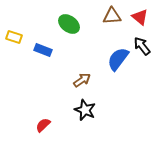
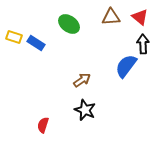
brown triangle: moved 1 px left, 1 px down
black arrow: moved 1 px right, 2 px up; rotated 36 degrees clockwise
blue rectangle: moved 7 px left, 7 px up; rotated 12 degrees clockwise
blue semicircle: moved 8 px right, 7 px down
red semicircle: rotated 28 degrees counterclockwise
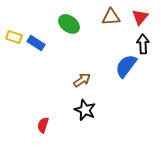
red triangle: rotated 30 degrees clockwise
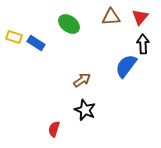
red semicircle: moved 11 px right, 4 px down
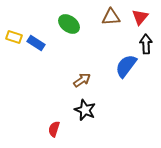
black arrow: moved 3 px right
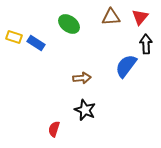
brown arrow: moved 2 px up; rotated 30 degrees clockwise
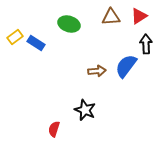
red triangle: moved 1 px left, 1 px up; rotated 18 degrees clockwise
green ellipse: rotated 20 degrees counterclockwise
yellow rectangle: moved 1 px right; rotated 56 degrees counterclockwise
brown arrow: moved 15 px right, 7 px up
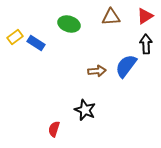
red triangle: moved 6 px right
